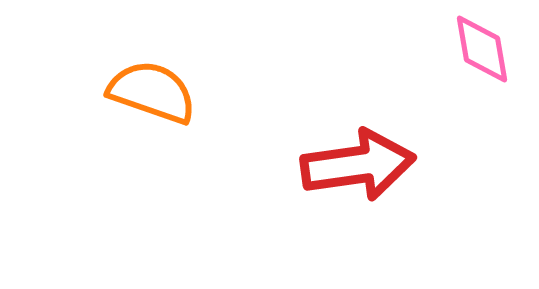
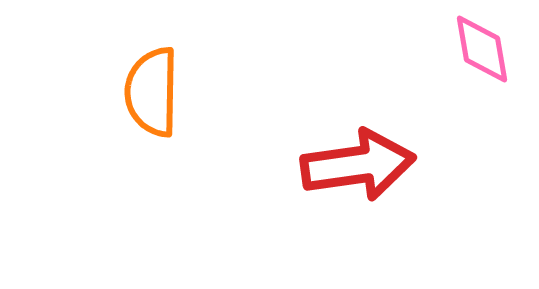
orange semicircle: rotated 108 degrees counterclockwise
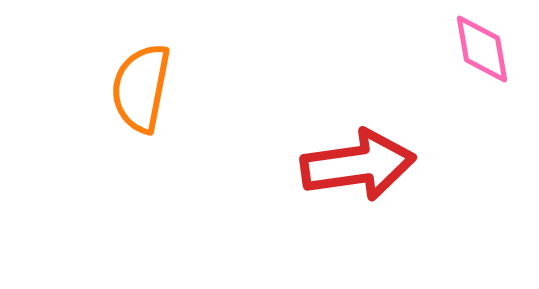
orange semicircle: moved 11 px left, 4 px up; rotated 10 degrees clockwise
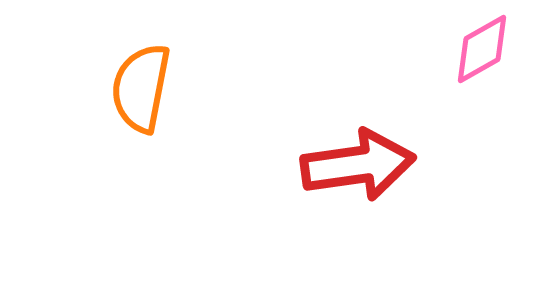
pink diamond: rotated 70 degrees clockwise
